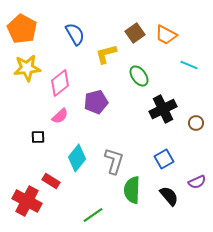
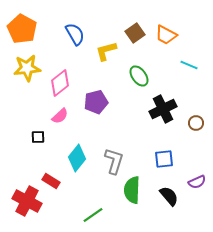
yellow L-shape: moved 3 px up
blue square: rotated 24 degrees clockwise
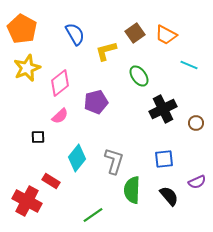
yellow star: rotated 16 degrees counterclockwise
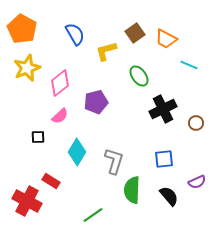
orange trapezoid: moved 4 px down
cyan diamond: moved 6 px up; rotated 8 degrees counterclockwise
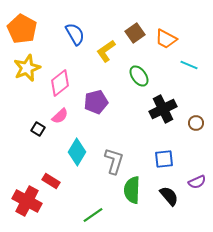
yellow L-shape: rotated 20 degrees counterclockwise
black square: moved 8 px up; rotated 32 degrees clockwise
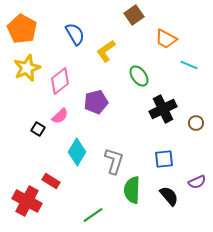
brown square: moved 1 px left, 18 px up
pink diamond: moved 2 px up
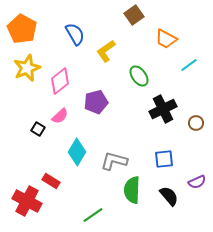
cyan line: rotated 60 degrees counterclockwise
gray L-shape: rotated 92 degrees counterclockwise
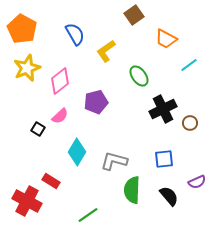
brown circle: moved 6 px left
green line: moved 5 px left
